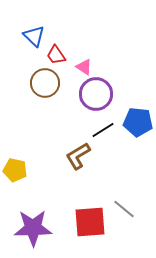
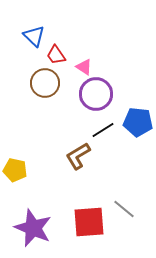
red square: moved 1 px left
purple star: rotated 24 degrees clockwise
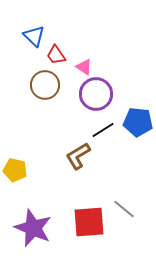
brown circle: moved 2 px down
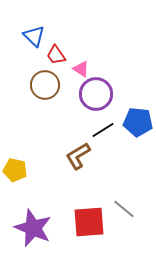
pink triangle: moved 3 px left, 2 px down
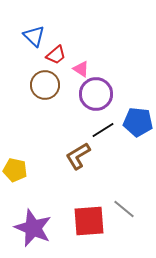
red trapezoid: rotated 95 degrees counterclockwise
red square: moved 1 px up
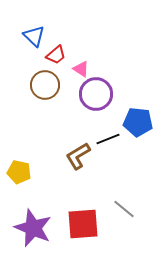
black line: moved 5 px right, 9 px down; rotated 10 degrees clockwise
yellow pentagon: moved 4 px right, 2 px down
red square: moved 6 px left, 3 px down
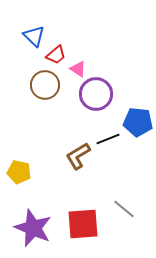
pink triangle: moved 3 px left
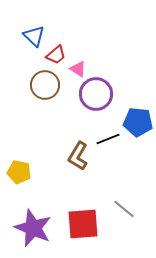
brown L-shape: rotated 28 degrees counterclockwise
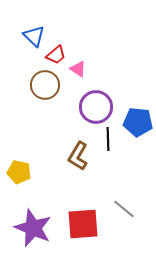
purple circle: moved 13 px down
black line: rotated 70 degrees counterclockwise
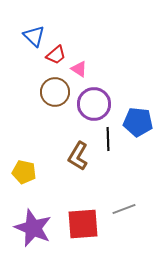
pink triangle: moved 1 px right
brown circle: moved 10 px right, 7 px down
purple circle: moved 2 px left, 3 px up
yellow pentagon: moved 5 px right
gray line: rotated 60 degrees counterclockwise
